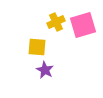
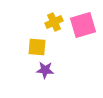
yellow cross: moved 2 px left
purple star: rotated 24 degrees counterclockwise
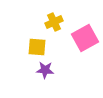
pink square: moved 2 px right, 13 px down; rotated 12 degrees counterclockwise
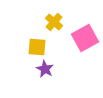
yellow cross: rotated 24 degrees counterclockwise
purple star: moved 1 px up; rotated 24 degrees clockwise
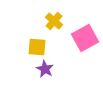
yellow cross: moved 1 px up
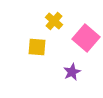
pink square: moved 1 px right; rotated 20 degrees counterclockwise
purple star: moved 27 px right, 3 px down; rotated 18 degrees clockwise
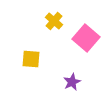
yellow square: moved 6 px left, 12 px down
purple star: moved 10 px down
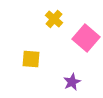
yellow cross: moved 2 px up
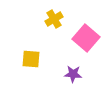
yellow cross: rotated 18 degrees clockwise
purple star: moved 1 px right, 8 px up; rotated 30 degrees clockwise
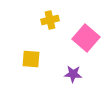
yellow cross: moved 4 px left, 1 px down; rotated 18 degrees clockwise
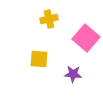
yellow cross: moved 1 px left, 1 px up
yellow square: moved 8 px right
